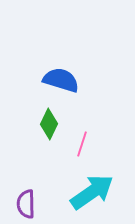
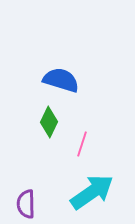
green diamond: moved 2 px up
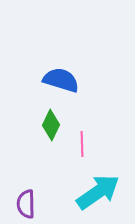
green diamond: moved 2 px right, 3 px down
pink line: rotated 20 degrees counterclockwise
cyan arrow: moved 6 px right
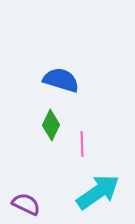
purple semicircle: rotated 116 degrees clockwise
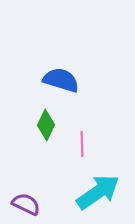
green diamond: moved 5 px left
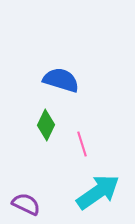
pink line: rotated 15 degrees counterclockwise
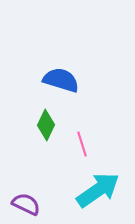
cyan arrow: moved 2 px up
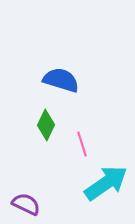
cyan arrow: moved 8 px right, 7 px up
